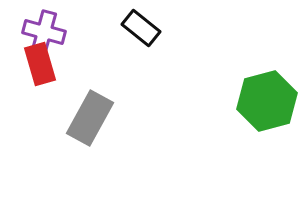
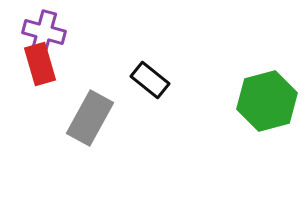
black rectangle: moved 9 px right, 52 px down
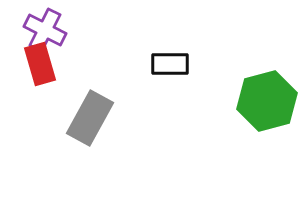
purple cross: moved 1 px right, 2 px up; rotated 12 degrees clockwise
black rectangle: moved 20 px right, 16 px up; rotated 39 degrees counterclockwise
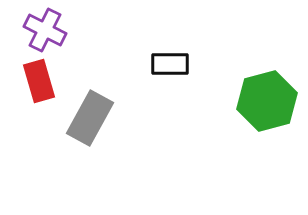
red rectangle: moved 1 px left, 17 px down
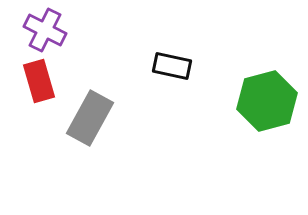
black rectangle: moved 2 px right, 2 px down; rotated 12 degrees clockwise
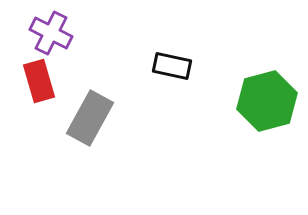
purple cross: moved 6 px right, 3 px down
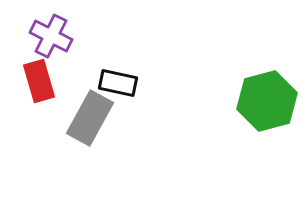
purple cross: moved 3 px down
black rectangle: moved 54 px left, 17 px down
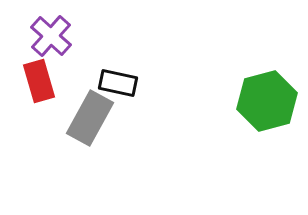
purple cross: rotated 15 degrees clockwise
